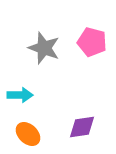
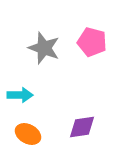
orange ellipse: rotated 15 degrees counterclockwise
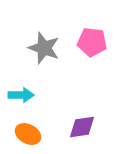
pink pentagon: rotated 8 degrees counterclockwise
cyan arrow: moved 1 px right
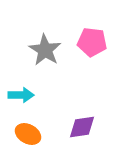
gray star: moved 1 px right, 2 px down; rotated 12 degrees clockwise
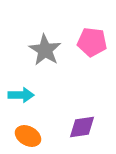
orange ellipse: moved 2 px down
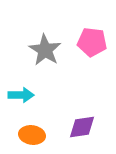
orange ellipse: moved 4 px right, 1 px up; rotated 20 degrees counterclockwise
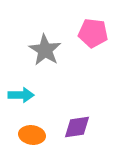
pink pentagon: moved 1 px right, 9 px up
purple diamond: moved 5 px left
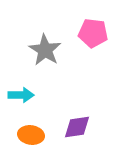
orange ellipse: moved 1 px left
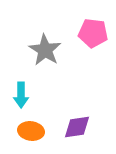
cyan arrow: rotated 90 degrees clockwise
orange ellipse: moved 4 px up
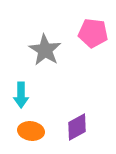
purple diamond: rotated 20 degrees counterclockwise
